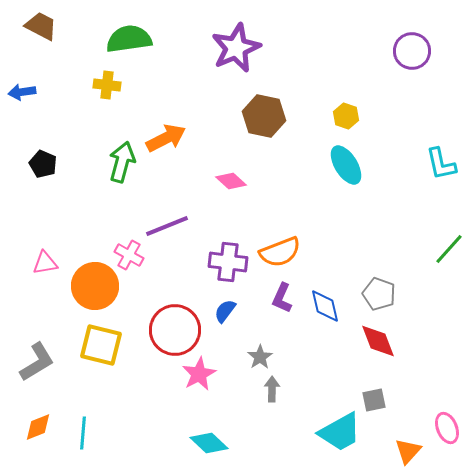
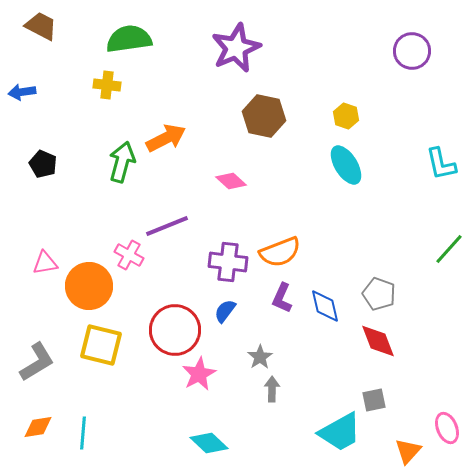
orange circle: moved 6 px left
orange diamond: rotated 12 degrees clockwise
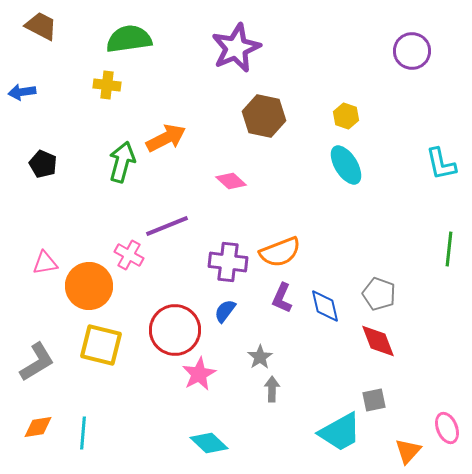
green line: rotated 36 degrees counterclockwise
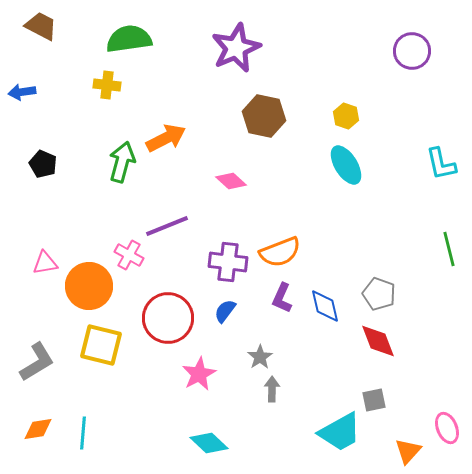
green line: rotated 20 degrees counterclockwise
red circle: moved 7 px left, 12 px up
orange diamond: moved 2 px down
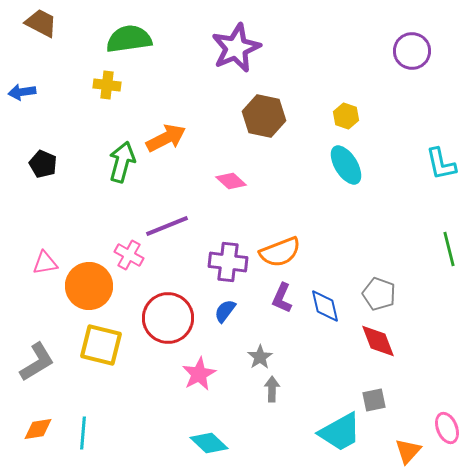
brown trapezoid: moved 3 px up
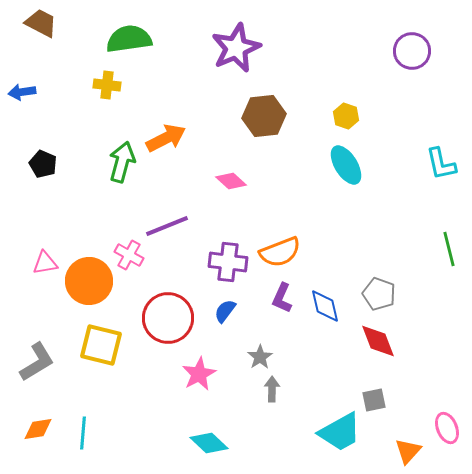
brown hexagon: rotated 18 degrees counterclockwise
orange circle: moved 5 px up
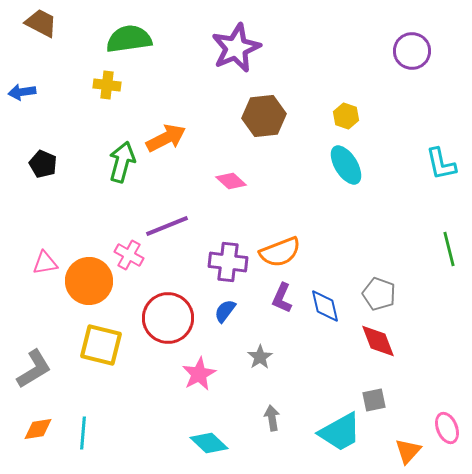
gray L-shape: moved 3 px left, 7 px down
gray arrow: moved 29 px down; rotated 10 degrees counterclockwise
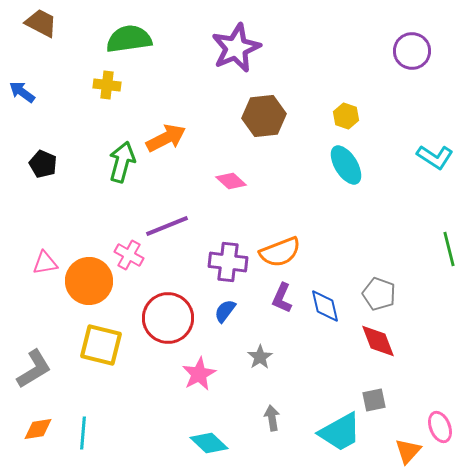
blue arrow: rotated 44 degrees clockwise
cyan L-shape: moved 6 px left, 7 px up; rotated 45 degrees counterclockwise
pink ellipse: moved 7 px left, 1 px up
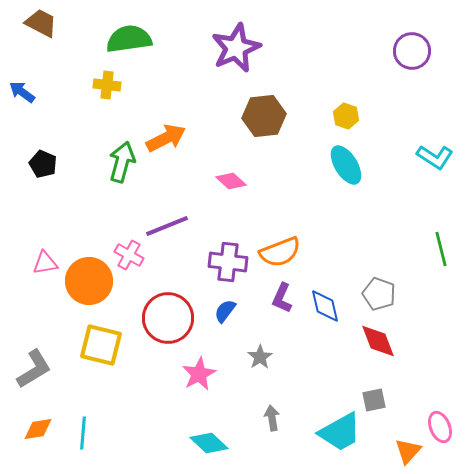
green line: moved 8 px left
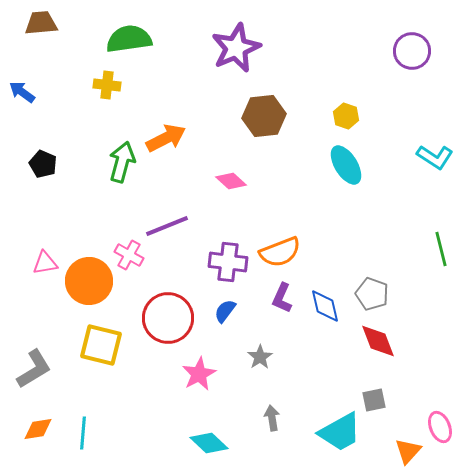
brown trapezoid: rotated 32 degrees counterclockwise
gray pentagon: moved 7 px left
